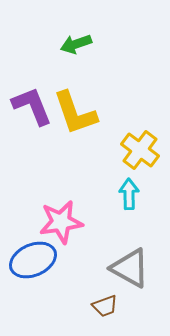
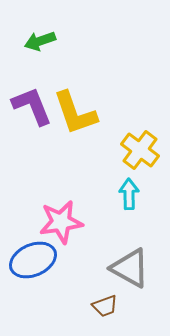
green arrow: moved 36 px left, 3 px up
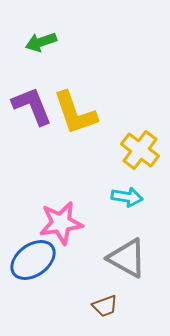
green arrow: moved 1 px right, 1 px down
cyan arrow: moved 2 px left, 3 px down; rotated 100 degrees clockwise
pink star: moved 1 px down
blue ellipse: rotated 12 degrees counterclockwise
gray triangle: moved 3 px left, 10 px up
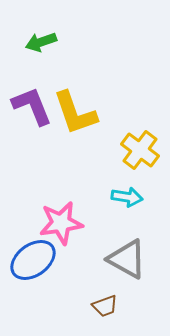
gray triangle: moved 1 px down
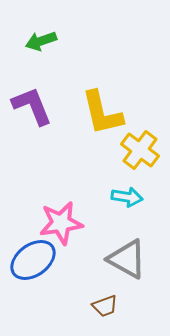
green arrow: moved 1 px up
yellow L-shape: moved 27 px right; rotated 6 degrees clockwise
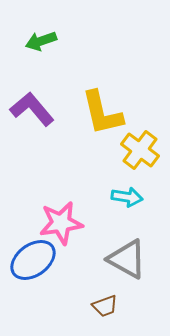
purple L-shape: moved 3 px down; rotated 18 degrees counterclockwise
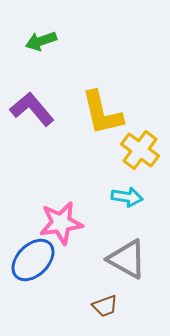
blue ellipse: rotated 9 degrees counterclockwise
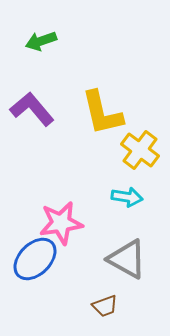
blue ellipse: moved 2 px right, 1 px up
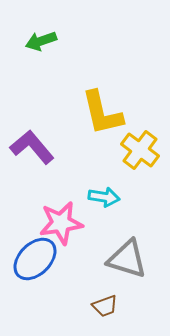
purple L-shape: moved 38 px down
cyan arrow: moved 23 px left
gray triangle: rotated 12 degrees counterclockwise
